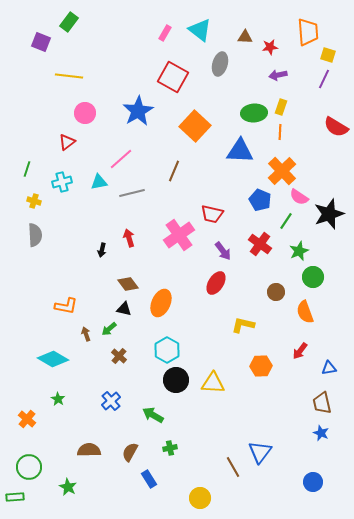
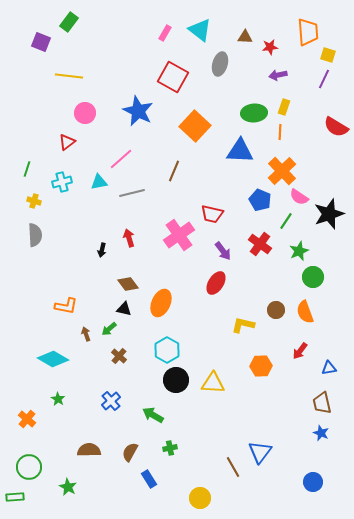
yellow rectangle at (281, 107): moved 3 px right
blue star at (138, 111): rotated 16 degrees counterclockwise
brown circle at (276, 292): moved 18 px down
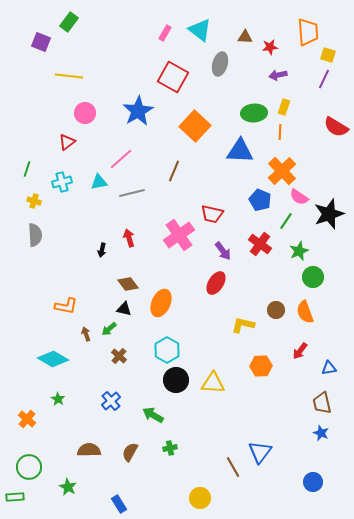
blue star at (138, 111): rotated 16 degrees clockwise
blue rectangle at (149, 479): moved 30 px left, 25 px down
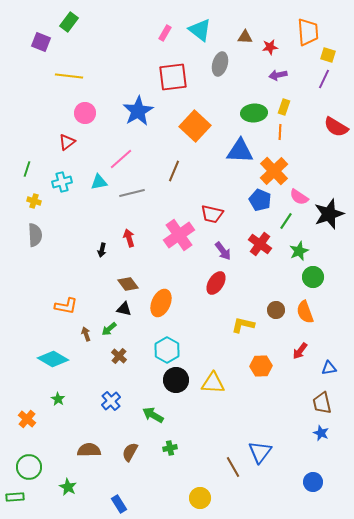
red square at (173, 77): rotated 36 degrees counterclockwise
orange cross at (282, 171): moved 8 px left
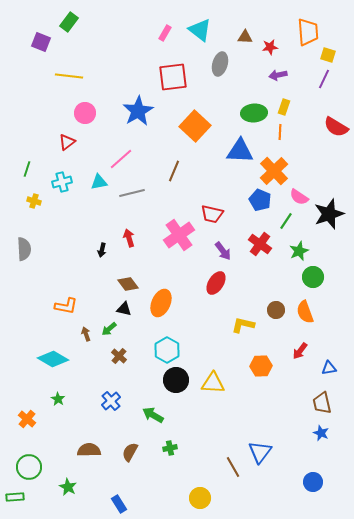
gray semicircle at (35, 235): moved 11 px left, 14 px down
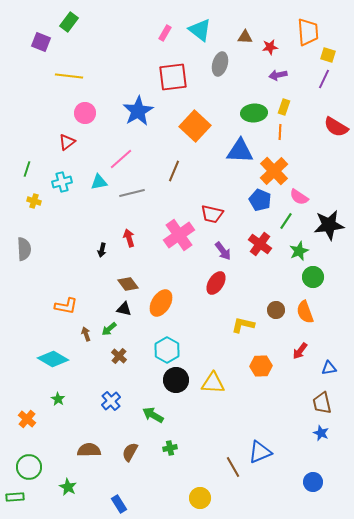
black star at (329, 214): moved 11 px down; rotated 12 degrees clockwise
orange ellipse at (161, 303): rotated 8 degrees clockwise
blue triangle at (260, 452): rotated 30 degrees clockwise
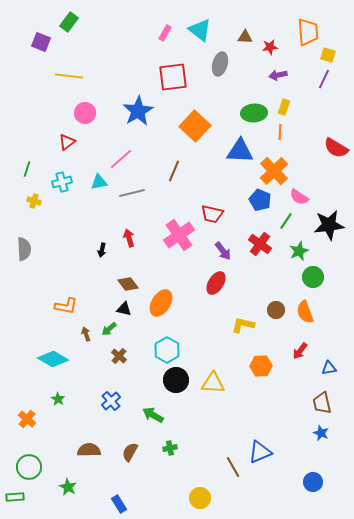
red semicircle at (336, 127): moved 21 px down
